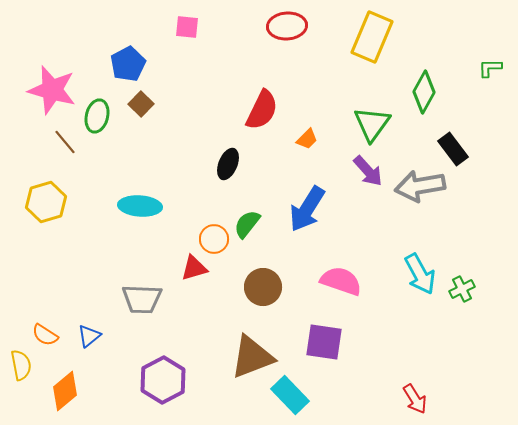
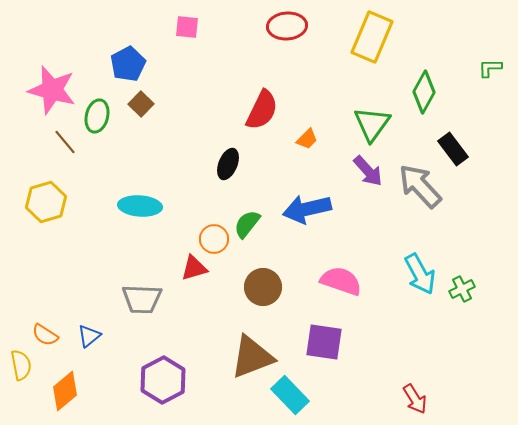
gray arrow: rotated 57 degrees clockwise
blue arrow: rotated 45 degrees clockwise
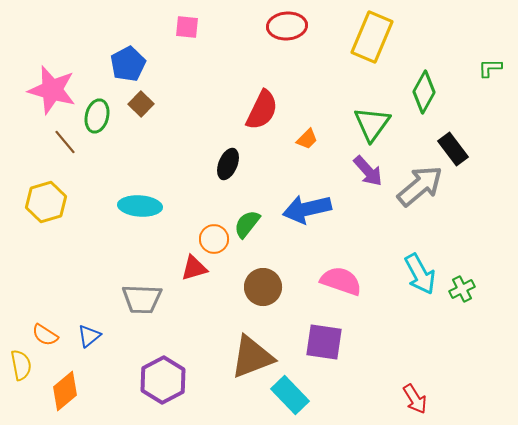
gray arrow: rotated 93 degrees clockwise
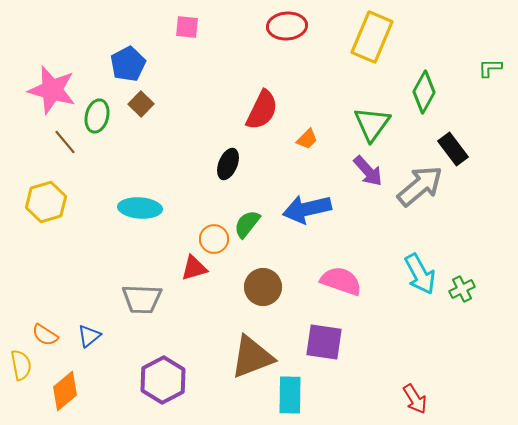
cyan ellipse: moved 2 px down
cyan rectangle: rotated 45 degrees clockwise
